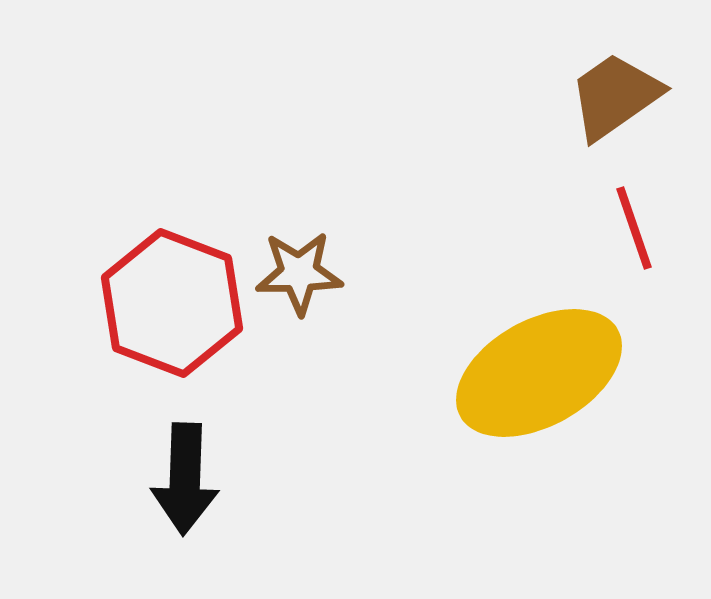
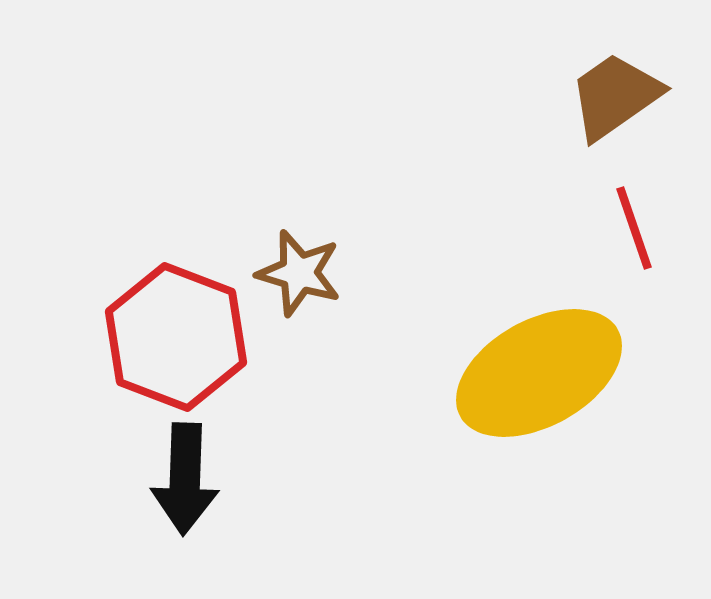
brown star: rotated 18 degrees clockwise
red hexagon: moved 4 px right, 34 px down
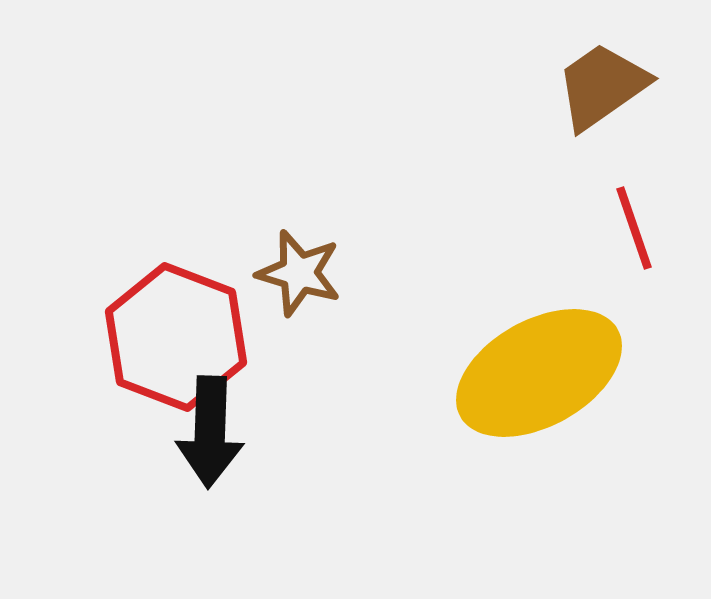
brown trapezoid: moved 13 px left, 10 px up
black arrow: moved 25 px right, 47 px up
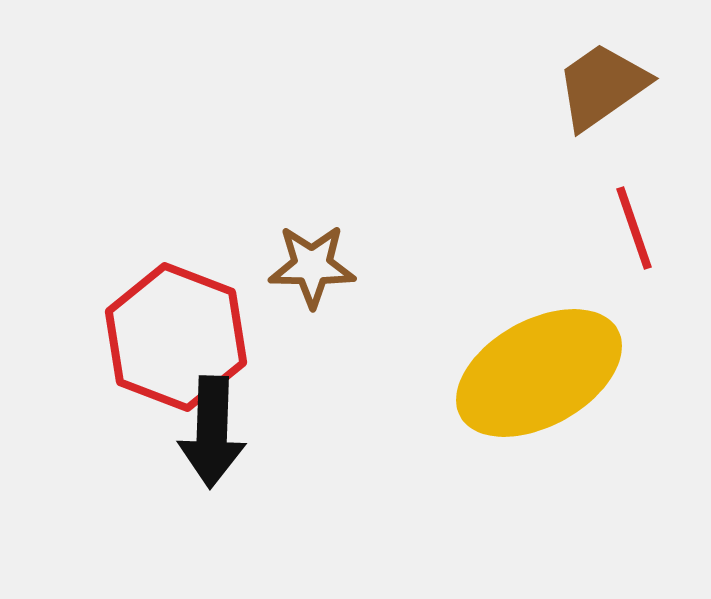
brown star: moved 13 px right, 7 px up; rotated 16 degrees counterclockwise
black arrow: moved 2 px right
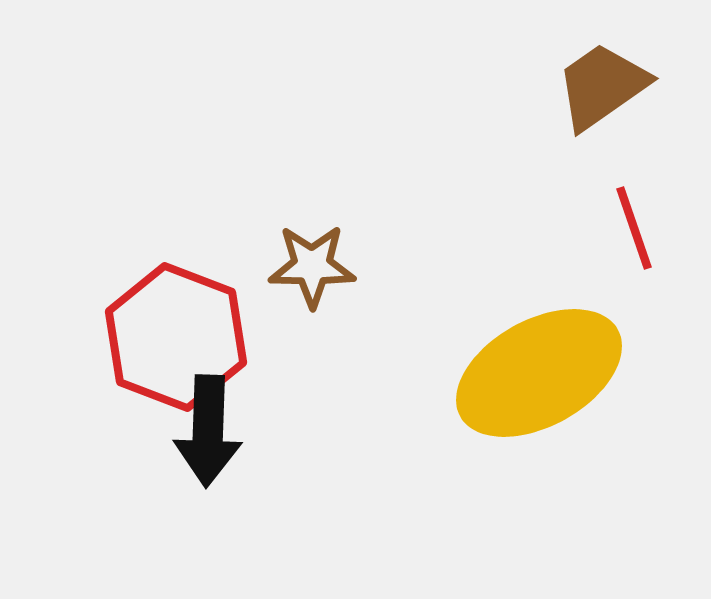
black arrow: moved 4 px left, 1 px up
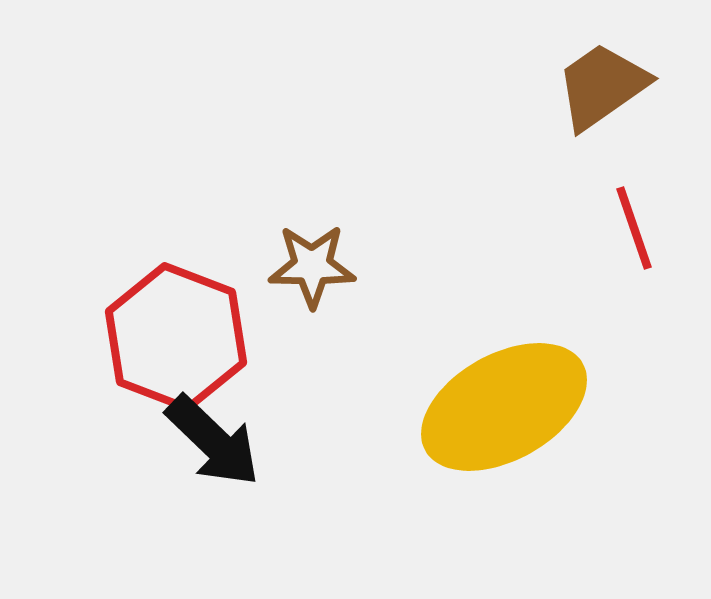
yellow ellipse: moved 35 px left, 34 px down
black arrow: moved 5 px right, 10 px down; rotated 48 degrees counterclockwise
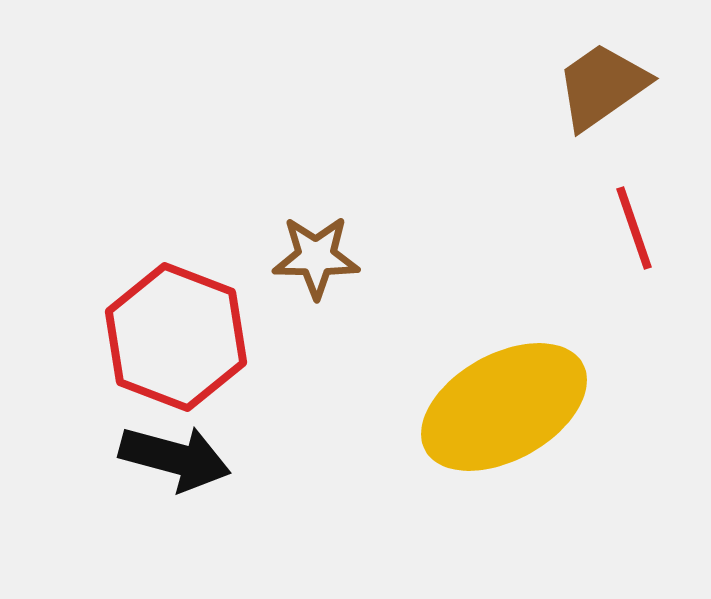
brown star: moved 4 px right, 9 px up
black arrow: moved 38 px left, 17 px down; rotated 29 degrees counterclockwise
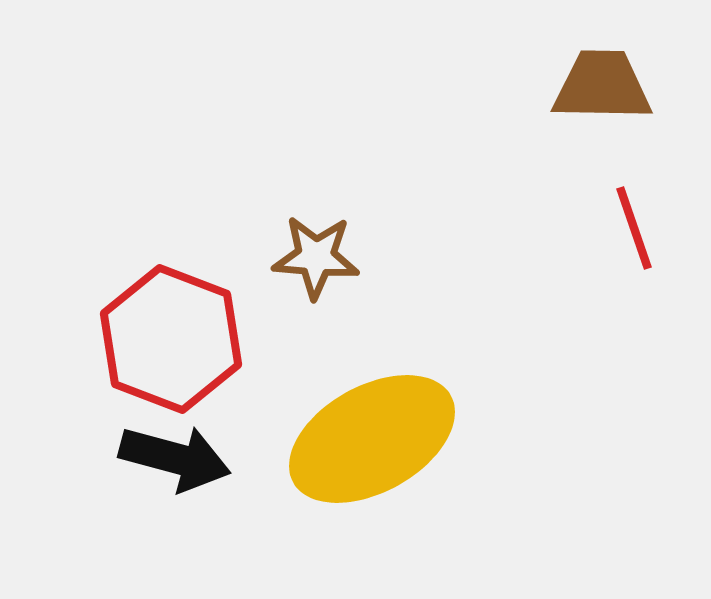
brown trapezoid: rotated 36 degrees clockwise
brown star: rotated 4 degrees clockwise
red hexagon: moved 5 px left, 2 px down
yellow ellipse: moved 132 px left, 32 px down
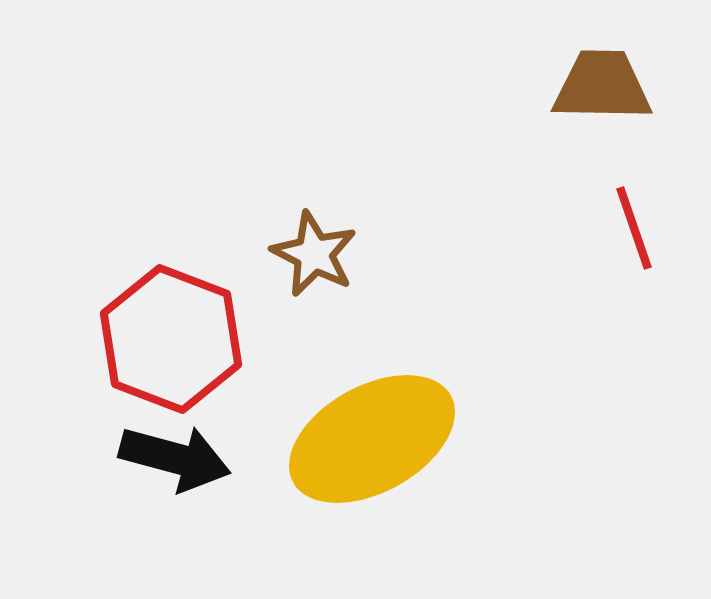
brown star: moved 2 px left, 3 px up; rotated 22 degrees clockwise
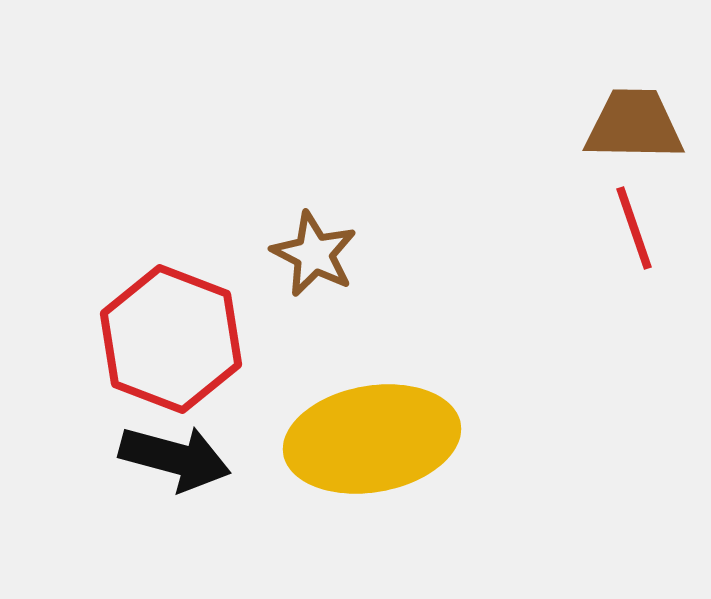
brown trapezoid: moved 32 px right, 39 px down
yellow ellipse: rotated 19 degrees clockwise
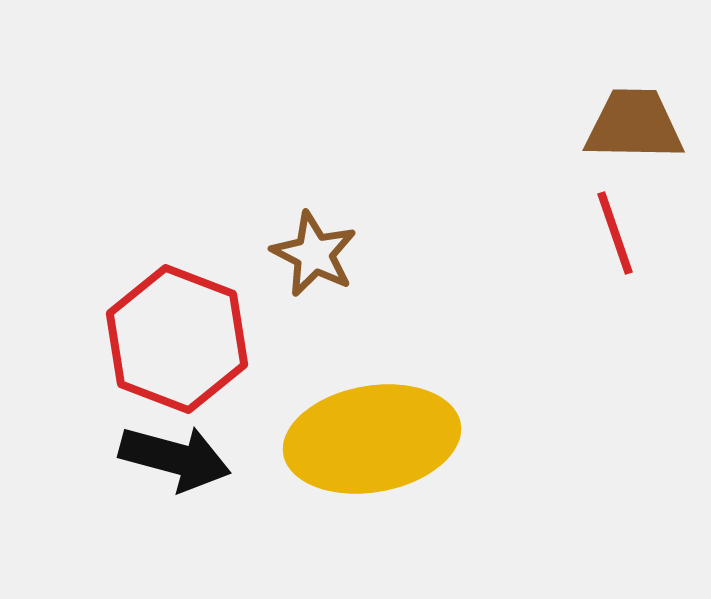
red line: moved 19 px left, 5 px down
red hexagon: moved 6 px right
